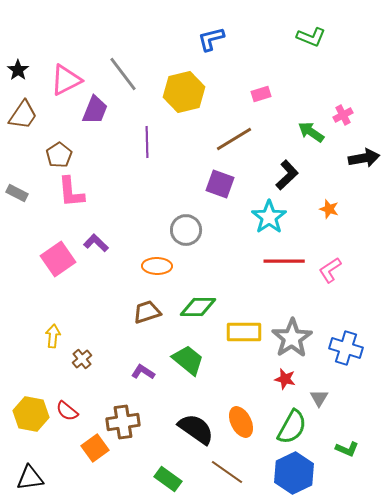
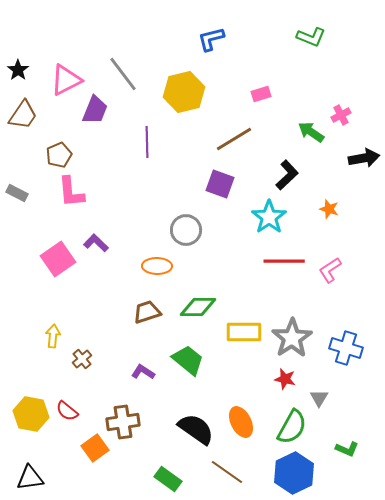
pink cross at (343, 115): moved 2 px left
brown pentagon at (59, 155): rotated 10 degrees clockwise
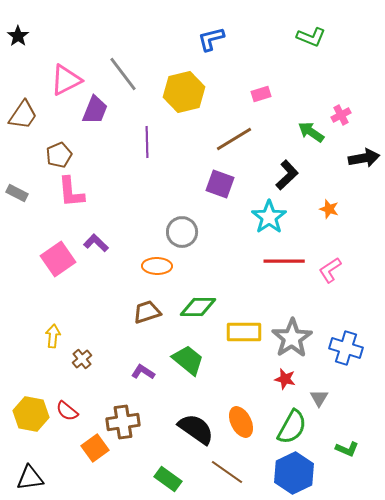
black star at (18, 70): moved 34 px up
gray circle at (186, 230): moved 4 px left, 2 px down
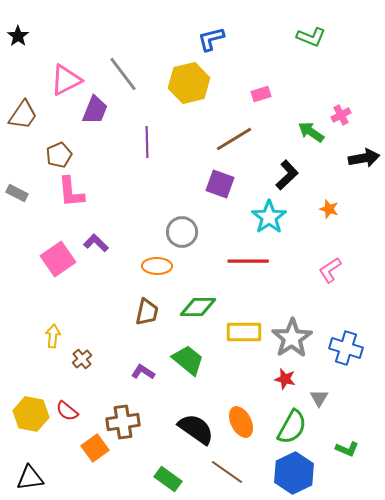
yellow hexagon at (184, 92): moved 5 px right, 9 px up
red line at (284, 261): moved 36 px left
brown trapezoid at (147, 312): rotated 120 degrees clockwise
